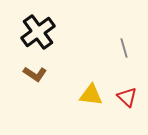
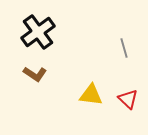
red triangle: moved 1 px right, 2 px down
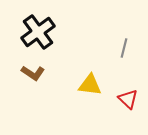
gray line: rotated 30 degrees clockwise
brown L-shape: moved 2 px left, 1 px up
yellow triangle: moved 1 px left, 10 px up
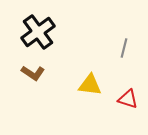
red triangle: rotated 25 degrees counterclockwise
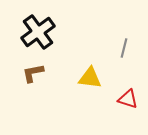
brown L-shape: rotated 135 degrees clockwise
yellow triangle: moved 7 px up
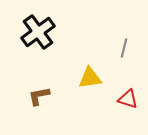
brown L-shape: moved 6 px right, 23 px down
yellow triangle: rotated 15 degrees counterclockwise
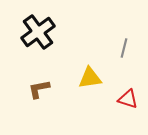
brown L-shape: moved 7 px up
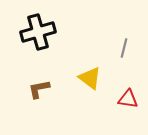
black cross: rotated 20 degrees clockwise
yellow triangle: rotated 45 degrees clockwise
red triangle: rotated 10 degrees counterclockwise
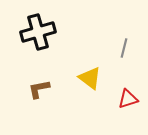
red triangle: rotated 25 degrees counterclockwise
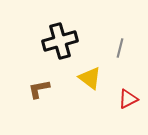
black cross: moved 22 px right, 9 px down
gray line: moved 4 px left
red triangle: rotated 10 degrees counterclockwise
